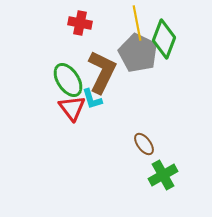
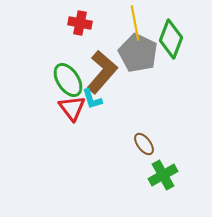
yellow line: moved 2 px left
green diamond: moved 7 px right
brown L-shape: rotated 15 degrees clockwise
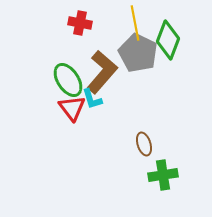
green diamond: moved 3 px left, 1 px down
brown ellipse: rotated 20 degrees clockwise
green cross: rotated 20 degrees clockwise
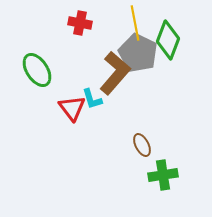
brown L-shape: moved 13 px right, 1 px down
green ellipse: moved 31 px left, 10 px up
brown ellipse: moved 2 px left, 1 px down; rotated 10 degrees counterclockwise
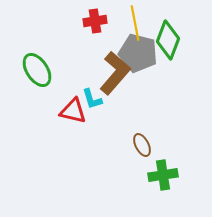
red cross: moved 15 px right, 2 px up; rotated 20 degrees counterclockwise
gray pentagon: rotated 12 degrees counterclockwise
red triangle: moved 1 px right, 3 px down; rotated 40 degrees counterclockwise
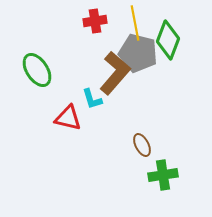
red triangle: moved 5 px left, 7 px down
